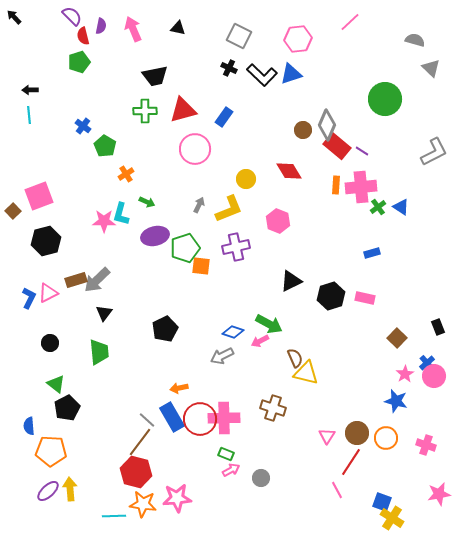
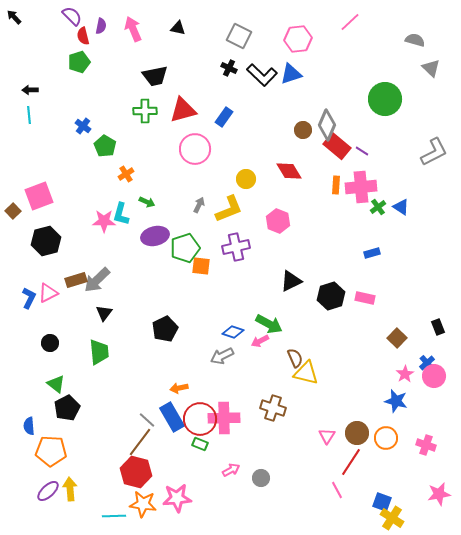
green rectangle at (226, 454): moved 26 px left, 10 px up
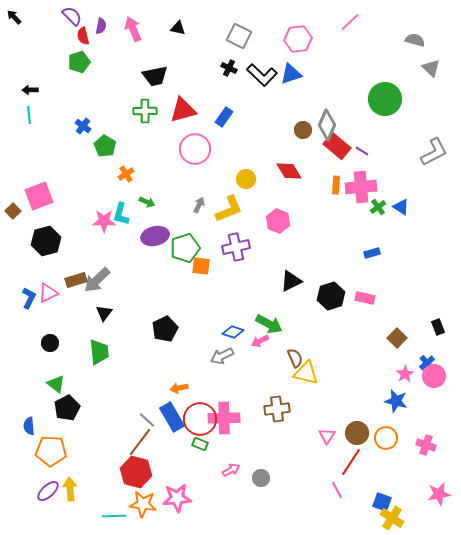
brown cross at (273, 408): moved 4 px right, 1 px down; rotated 25 degrees counterclockwise
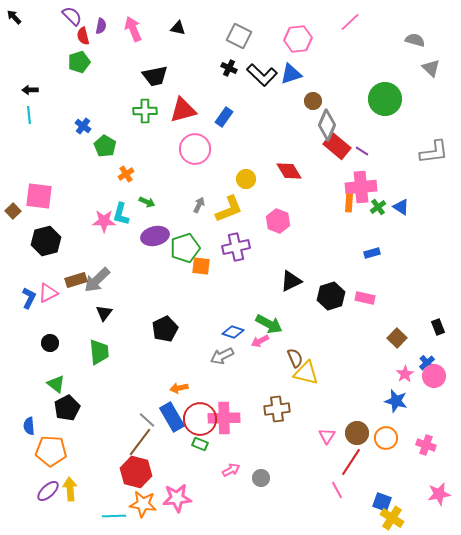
brown circle at (303, 130): moved 10 px right, 29 px up
gray L-shape at (434, 152): rotated 20 degrees clockwise
orange rectangle at (336, 185): moved 13 px right, 18 px down
pink square at (39, 196): rotated 28 degrees clockwise
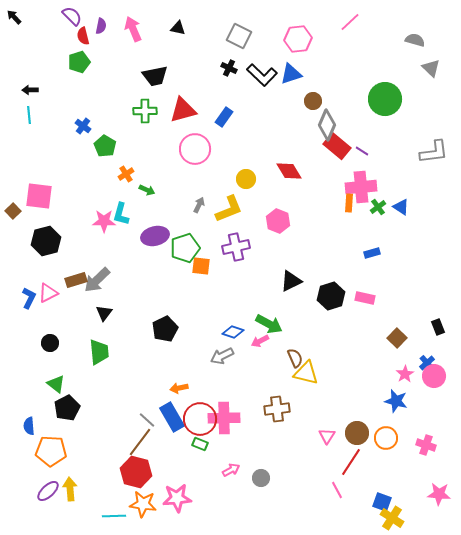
green arrow at (147, 202): moved 12 px up
pink star at (439, 494): rotated 15 degrees clockwise
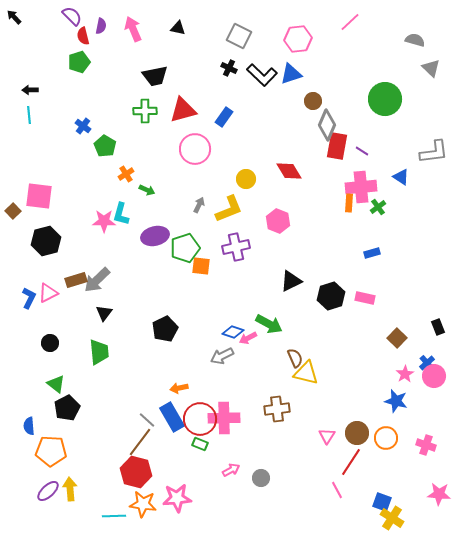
red rectangle at (337, 146): rotated 60 degrees clockwise
blue triangle at (401, 207): moved 30 px up
pink arrow at (260, 341): moved 12 px left, 3 px up
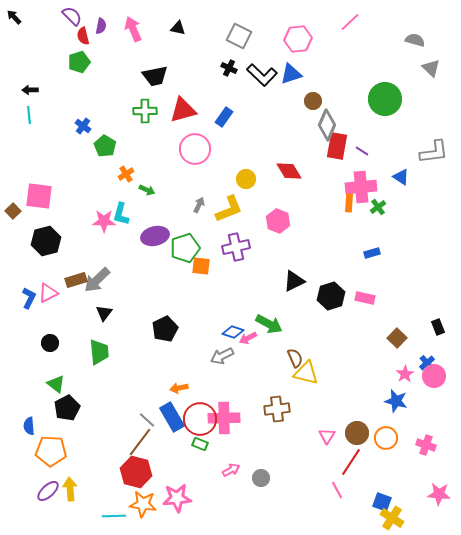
black triangle at (291, 281): moved 3 px right
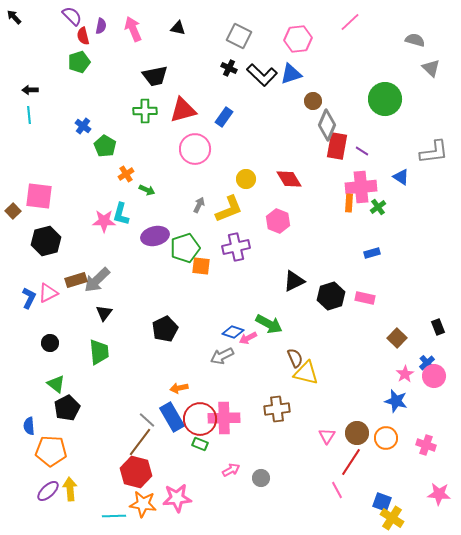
red diamond at (289, 171): moved 8 px down
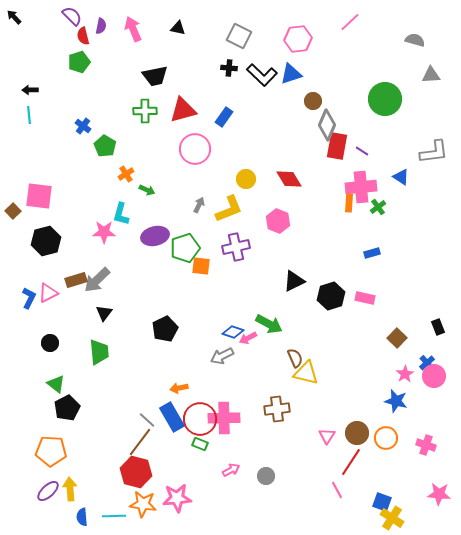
black cross at (229, 68): rotated 21 degrees counterclockwise
gray triangle at (431, 68): moved 7 px down; rotated 48 degrees counterclockwise
pink star at (104, 221): moved 11 px down
blue semicircle at (29, 426): moved 53 px right, 91 px down
gray circle at (261, 478): moved 5 px right, 2 px up
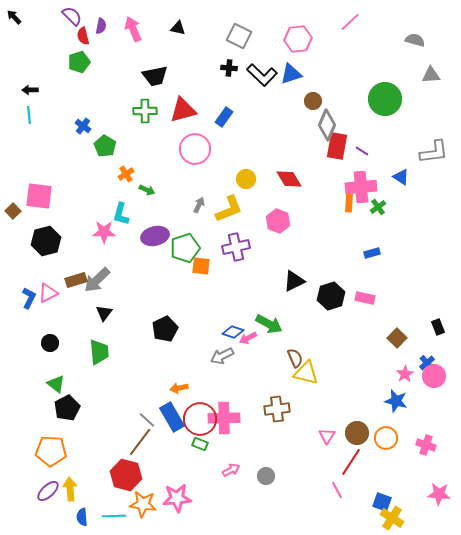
red hexagon at (136, 472): moved 10 px left, 3 px down
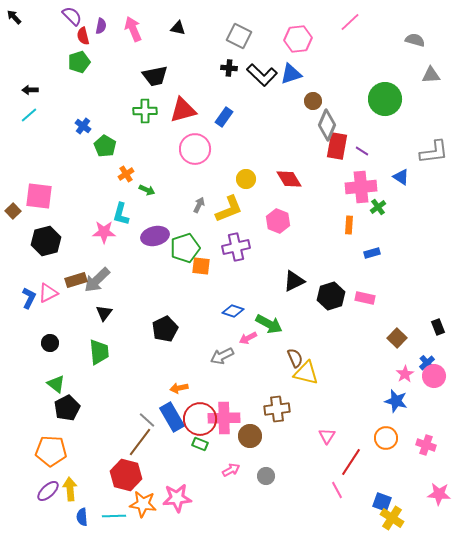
cyan line at (29, 115): rotated 54 degrees clockwise
orange rectangle at (349, 203): moved 22 px down
blue diamond at (233, 332): moved 21 px up
brown circle at (357, 433): moved 107 px left, 3 px down
